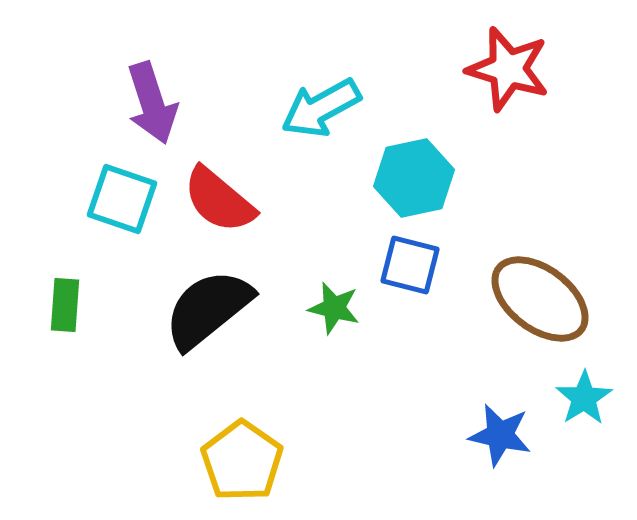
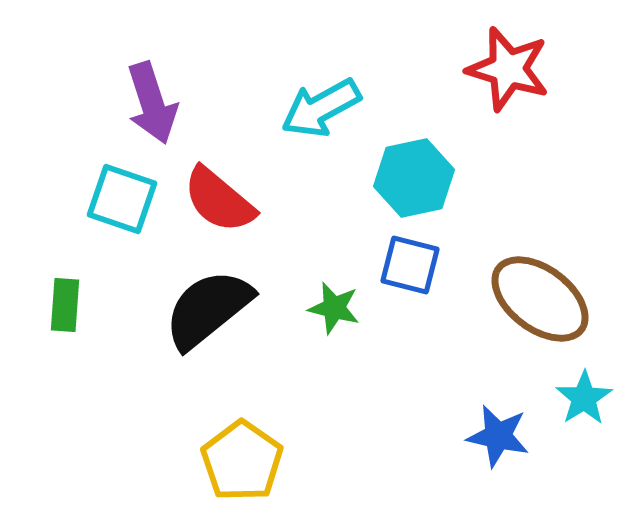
blue star: moved 2 px left, 1 px down
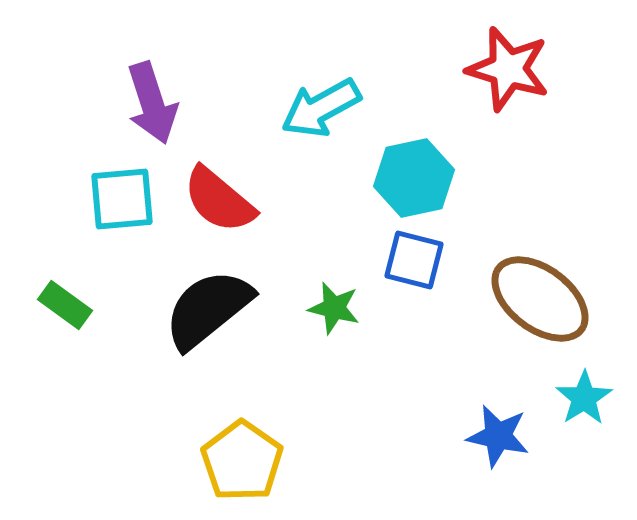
cyan square: rotated 24 degrees counterclockwise
blue square: moved 4 px right, 5 px up
green rectangle: rotated 58 degrees counterclockwise
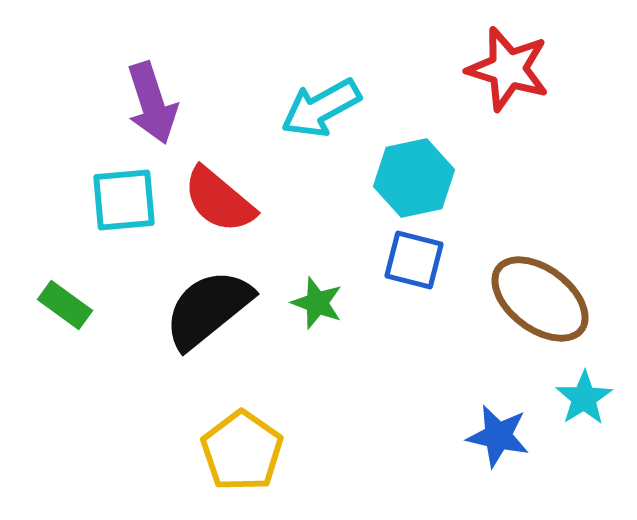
cyan square: moved 2 px right, 1 px down
green star: moved 17 px left, 5 px up; rotated 6 degrees clockwise
yellow pentagon: moved 10 px up
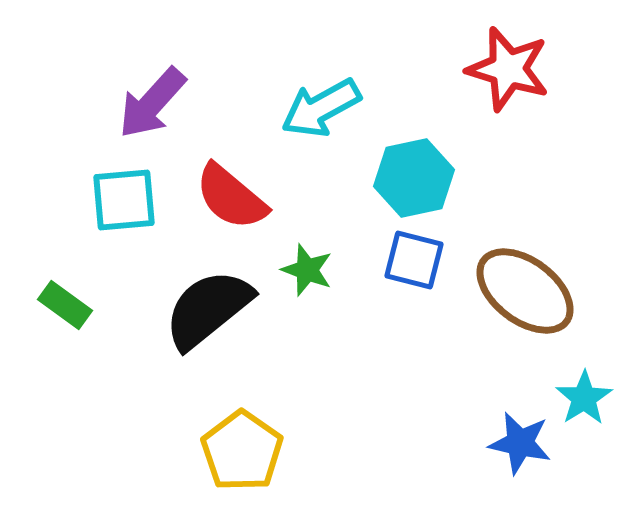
purple arrow: rotated 60 degrees clockwise
red semicircle: moved 12 px right, 3 px up
brown ellipse: moved 15 px left, 8 px up
green star: moved 10 px left, 33 px up
blue star: moved 22 px right, 7 px down
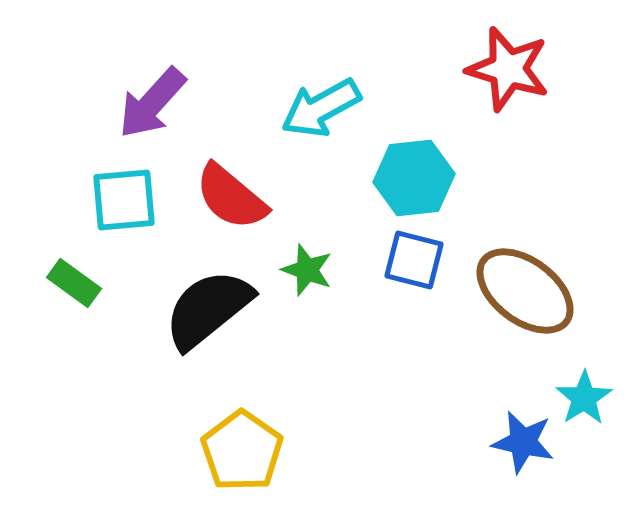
cyan hexagon: rotated 6 degrees clockwise
green rectangle: moved 9 px right, 22 px up
blue star: moved 3 px right, 1 px up
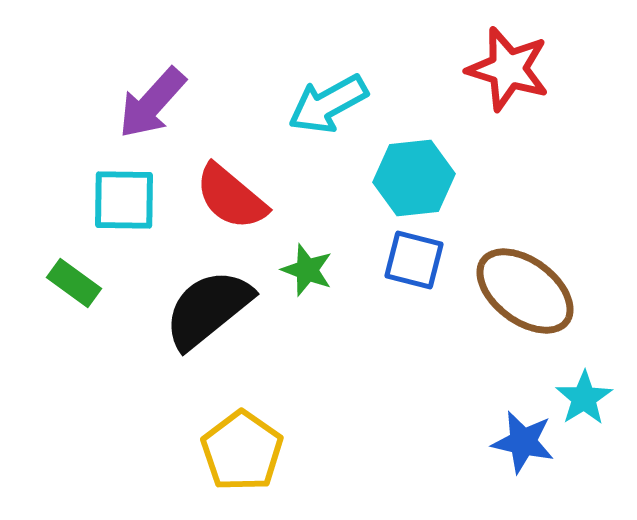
cyan arrow: moved 7 px right, 4 px up
cyan square: rotated 6 degrees clockwise
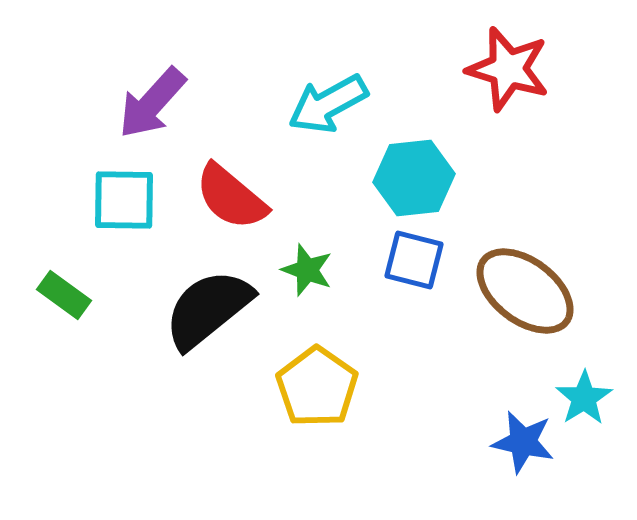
green rectangle: moved 10 px left, 12 px down
yellow pentagon: moved 75 px right, 64 px up
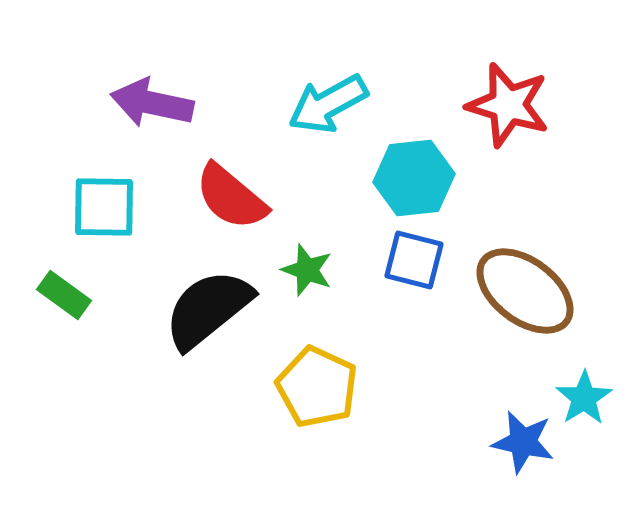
red star: moved 36 px down
purple arrow: rotated 60 degrees clockwise
cyan square: moved 20 px left, 7 px down
yellow pentagon: rotated 10 degrees counterclockwise
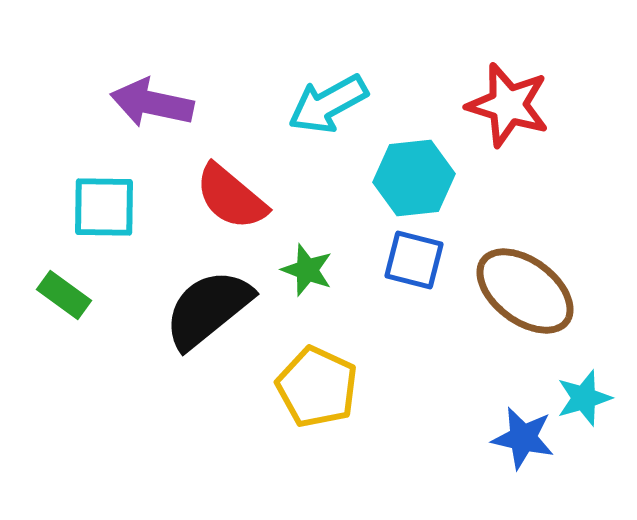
cyan star: rotated 16 degrees clockwise
blue star: moved 4 px up
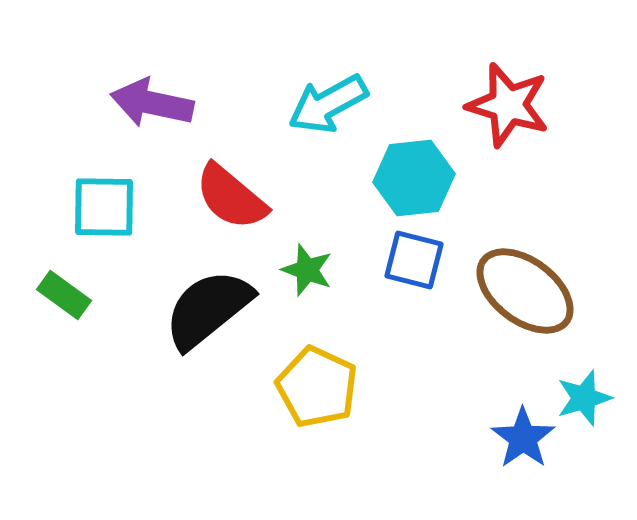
blue star: rotated 24 degrees clockwise
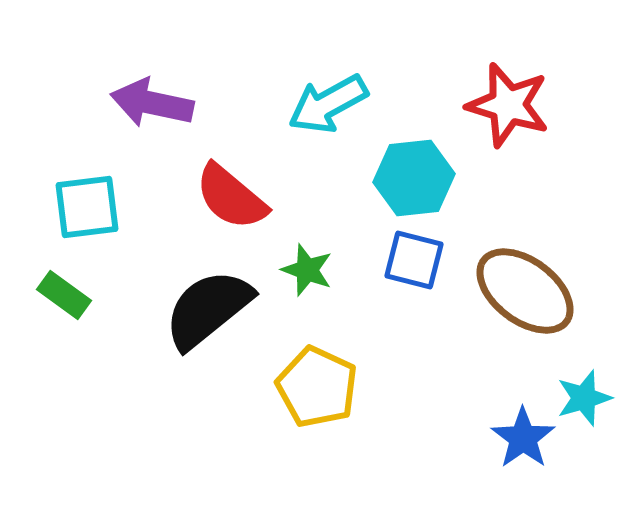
cyan square: moved 17 px left; rotated 8 degrees counterclockwise
